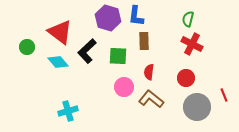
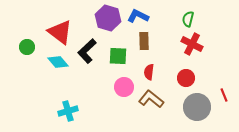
blue L-shape: moved 2 px right; rotated 110 degrees clockwise
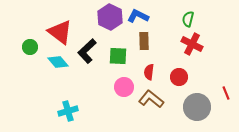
purple hexagon: moved 2 px right, 1 px up; rotated 10 degrees clockwise
green circle: moved 3 px right
red circle: moved 7 px left, 1 px up
red line: moved 2 px right, 2 px up
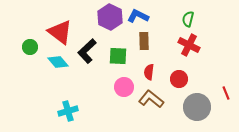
red cross: moved 3 px left, 1 px down
red circle: moved 2 px down
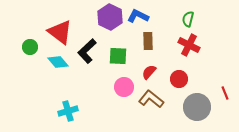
brown rectangle: moved 4 px right
red semicircle: rotated 35 degrees clockwise
red line: moved 1 px left
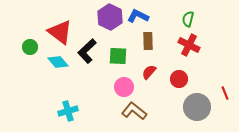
brown L-shape: moved 17 px left, 12 px down
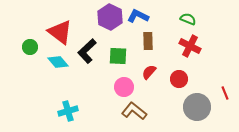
green semicircle: rotated 98 degrees clockwise
red cross: moved 1 px right, 1 px down
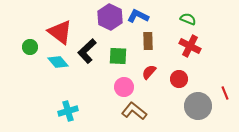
gray circle: moved 1 px right, 1 px up
